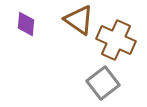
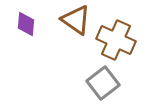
brown triangle: moved 3 px left
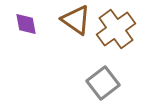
purple diamond: rotated 15 degrees counterclockwise
brown cross: moved 11 px up; rotated 30 degrees clockwise
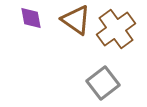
purple diamond: moved 5 px right, 6 px up
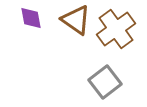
gray square: moved 2 px right, 1 px up
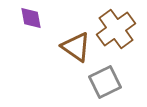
brown triangle: moved 27 px down
gray square: rotated 12 degrees clockwise
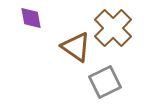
brown cross: moved 3 px left, 1 px up; rotated 9 degrees counterclockwise
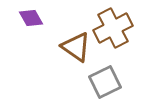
purple diamond: rotated 20 degrees counterclockwise
brown cross: rotated 18 degrees clockwise
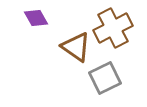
purple diamond: moved 5 px right
gray square: moved 4 px up
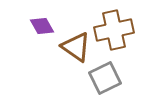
purple diamond: moved 6 px right, 8 px down
brown cross: moved 1 px right, 2 px down; rotated 15 degrees clockwise
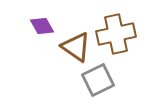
brown cross: moved 2 px right, 4 px down
gray square: moved 7 px left, 2 px down
